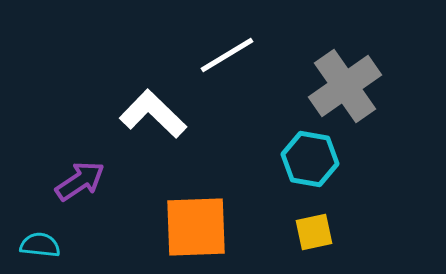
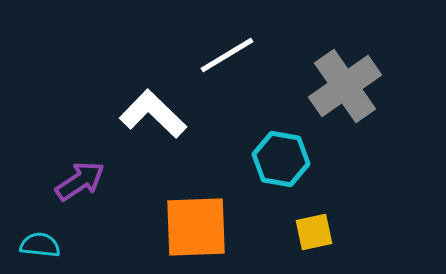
cyan hexagon: moved 29 px left
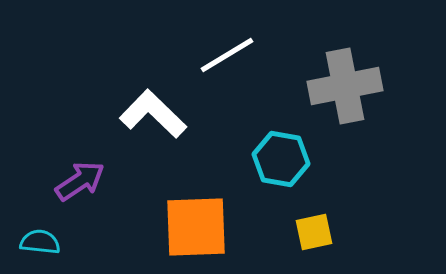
gray cross: rotated 24 degrees clockwise
cyan semicircle: moved 3 px up
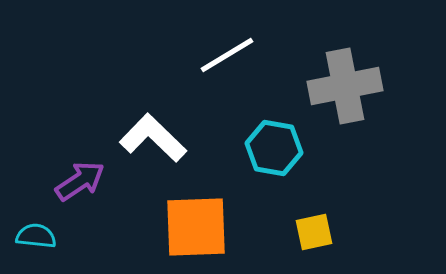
white L-shape: moved 24 px down
cyan hexagon: moved 7 px left, 11 px up
cyan semicircle: moved 4 px left, 6 px up
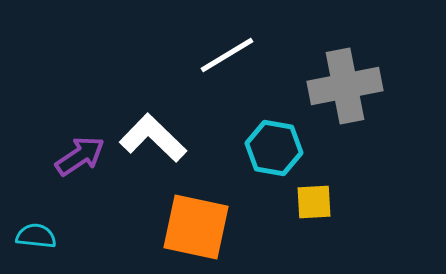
purple arrow: moved 25 px up
orange square: rotated 14 degrees clockwise
yellow square: moved 30 px up; rotated 9 degrees clockwise
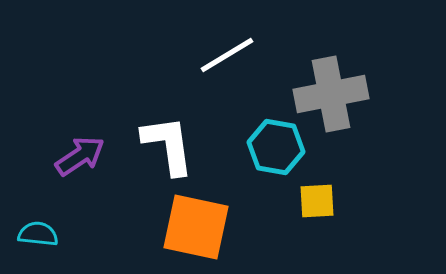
gray cross: moved 14 px left, 8 px down
white L-shape: moved 15 px right, 7 px down; rotated 38 degrees clockwise
cyan hexagon: moved 2 px right, 1 px up
yellow square: moved 3 px right, 1 px up
cyan semicircle: moved 2 px right, 2 px up
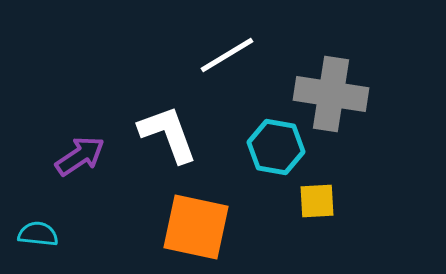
gray cross: rotated 20 degrees clockwise
white L-shape: moved 11 px up; rotated 12 degrees counterclockwise
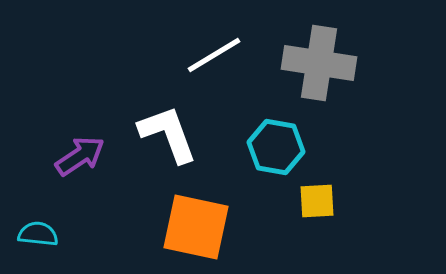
white line: moved 13 px left
gray cross: moved 12 px left, 31 px up
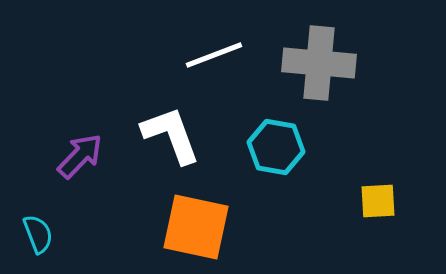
white line: rotated 10 degrees clockwise
gray cross: rotated 4 degrees counterclockwise
white L-shape: moved 3 px right, 1 px down
purple arrow: rotated 12 degrees counterclockwise
yellow square: moved 61 px right
cyan semicircle: rotated 63 degrees clockwise
